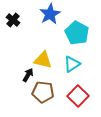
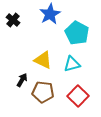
yellow triangle: rotated 12 degrees clockwise
cyan triangle: rotated 18 degrees clockwise
black arrow: moved 6 px left, 5 px down
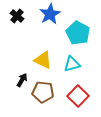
black cross: moved 4 px right, 4 px up
cyan pentagon: moved 1 px right
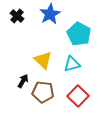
cyan pentagon: moved 1 px right, 1 px down
yellow triangle: rotated 18 degrees clockwise
black arrow: moved 1 px right, 1 px down
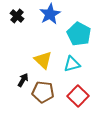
black arrow: moved 1 px up
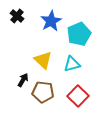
blue star: moved 1 px right, 7 px down
cyan pentagon: rotated 20 degrees clockwise
